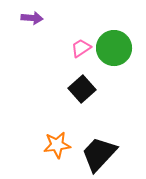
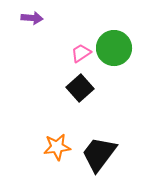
pink trapezoid: moved 5 px down
black square: moved 2 px left, 1 px up
orange star: moved 2 px down
black trapezoid: rotated 6 degrees counterclockwise
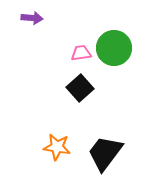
pink trapezoid: rotated 25 degrees clockwise
orange star: rotated 16 degrees clockwise
black trapezoid: moved 6 px right, 1 px up
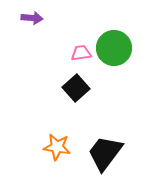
black square: moved 4 px left
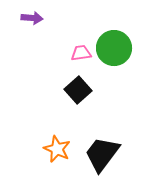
black square: moved 2 px right, 2 px down
orange star: moved 2 px down; rotated 16 degrees clockwise
black trapezoid: moved 3 px left, 1 px down
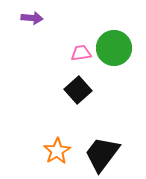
orange star: moved 2 px down; rotated 16 degrees clockwise
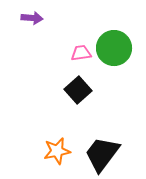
orange star: rotated 20 degrees clockwise
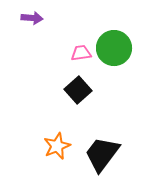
orange star: moved 5 px up; rotated 12 degrees counterclockwise
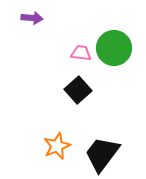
pink trapezoid: rotated 15 degrees clockwise
